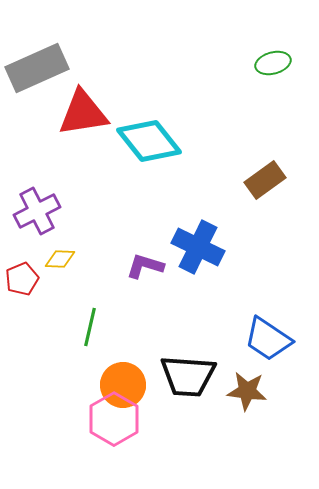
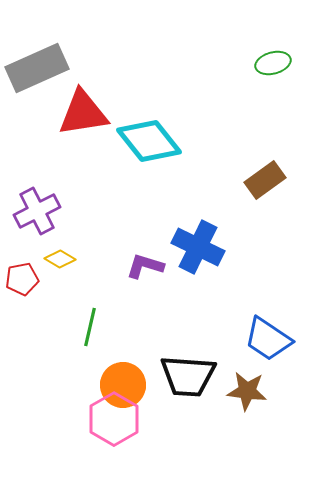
yellow diamond: rotated 28 degrees clockwise
red pentagon: rotated 12 degrees clockwise
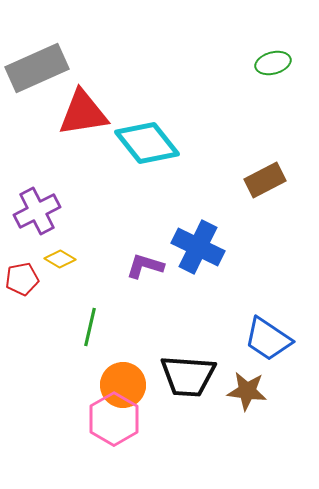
cyan diamond: moved 2 px left, 2 px down
brown rectangle: rotated 9 degrees clockwise
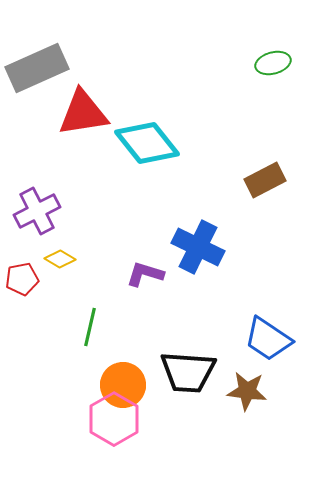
purple L-shape: moved 8 px down
black trapezoid: moved 4 px up
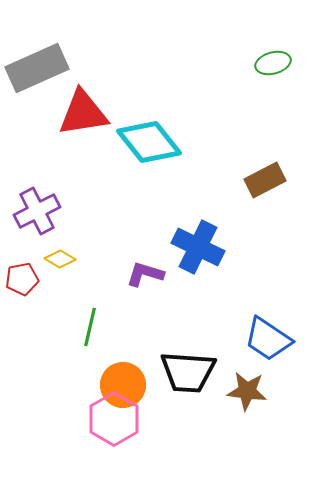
cyan diamond: moved 2 px right, 1 px up
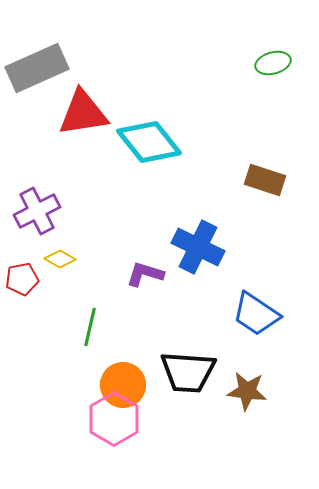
brown rectangle: rotated 45 degrees clockwise
blue trapezoid: moved 12 px left, 25 px up
